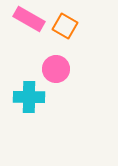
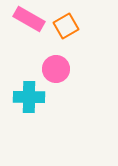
orange square: moved 1 px right; rotated 30 degrees clockwise
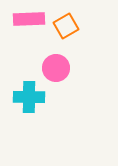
pink rectangle: rotated 32 degrees counterclockwise
pink circle: moved 1 px up
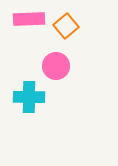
orange square: rotated 10 degrees counterclockwise
pink circle: moved 2 px up
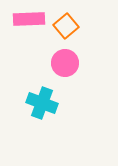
pink circle: moved 9 px right, 3 px up
cyan cross: moved 13 px right, 6 px down; rotated 20 degrees clockwise
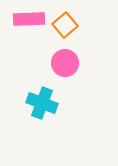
orange square: moved 1 px left, 1 px up
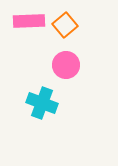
pink rectangle: moved 2 px down
pink circle: moved 1 px right, 2 px down
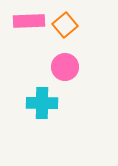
pink circle: moved 1 px left, 2 px down
cyan cross: rotated 20 degrees counterclockwise
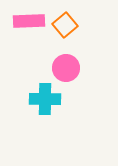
pink circle: moved 1 px right, 1 px down
cyan cross: moved 3 px right, 4 px up
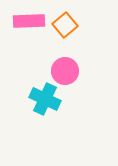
pink circle: moved 1 px left, 3 px down
cyan cross: rotated 24 degrees clockwise
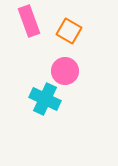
pink rectangle: rotated 72 degrees clockwise
orange square: moved 4 px right, 6 px down; rotated 20 degrees counterclockwise
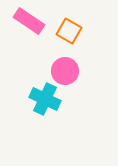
pink rectangle: rotated 36 degrees counterclockwise
